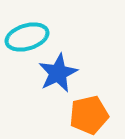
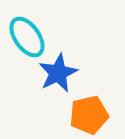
cyan ellipse: rotated 72 degrees clockwise
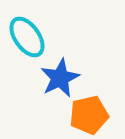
blue star: moved 2 px right, 5 px down
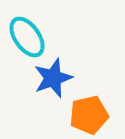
blue star: moved 7 px left; rotated 6 degrees clockwise
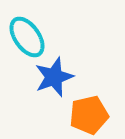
blue star: moved 1 px right, 1 px up
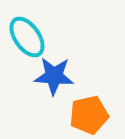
blue star: moved 1 px up; rotated 24 degrees clockwise
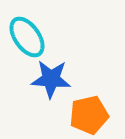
blue star: moved 3 px left, 3 px down
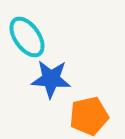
orange pentagon: moved 1 px down
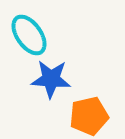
cyan ellipse: moved 2 px right, 2 px up
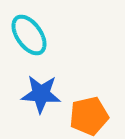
blue star: moved 10 px left, 15 px down
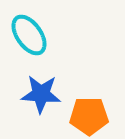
orange pentagon: rotated 12 degrees clockwise
